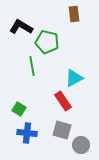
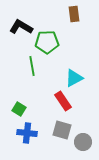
green pentagon: rotated 15 degrees counterclockwise
gray circle: moved 2 px right, 3 px up
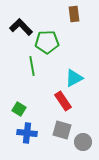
black L-shape: rotated 15 degrees clockwise
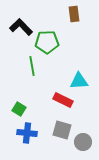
cyan triangle: moved 5 px right, 3 px down; rotated 24 degrees clockwise
red rectangle: moved 1 px up; rotated 30 degrees counterclockwise
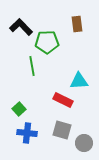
brown rectangle: moved 3 px right, 10 px down
green square: rotated 16 degrees clockwise
gray circle: moved 1 px right, 1 px down
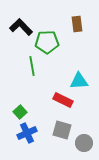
green square: moved 1 px right, 3 px down
blue cross: rotated 30 degrees counterclockwise
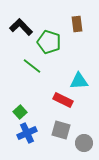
green pentagon: moved 2 px right; rotated 20 degrees clockwise
green line: rotated 42 degrees counterclockwise
gray square: moved 1 px left
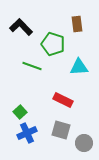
green pentagon: moved 4 px right, 2 px down
green line: rotated 18 degrees counterclockwise
cyan triangle: moved 14 px up
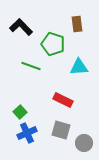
green line: moved 1 px left
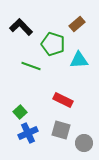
brown rectangle: rotated 56 degrees clockwise
cyan triangle: moved 7 px up
blue cross: moved 1 px right
